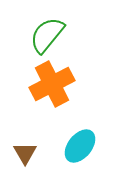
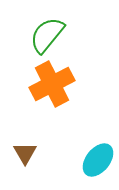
cyan ellipse: moved 18 px right, 14 px down
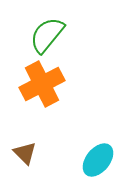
orange cross: moved 10 px left
brown triangle: rotated 15 degrees counterclockwise
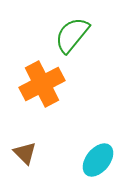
green semicircle: moved 25 px right
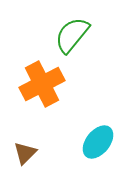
brown triangle: rotated 30 degrees clockwise
cyan ellipse: moved 18 px up
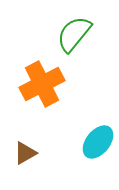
green semicircle: moved 2 px right, 1 px up
brown triangle: rotated 15 degrees clockwise
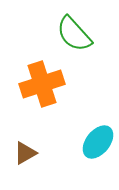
green semicircle: rotated 81 degrees counterclockwise
orange cross: rotated 9 degrees clockwise
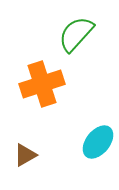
green semicircle: moved 2 px right; rotated 84 degrees clockwise
brown triangle: moved 2 px down
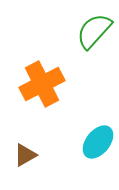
green semicircle: moved 18 px right, 3 px up
orange cross: rotated 9 degrees counterclockwise
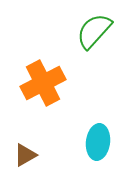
orange cross: moved 1 px right, 1 px up
cyan ellipse: rotated 32 degrees counterclockwise
